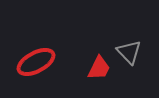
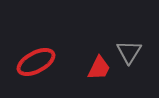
gray triangle: rotated 16 degrees clockwise
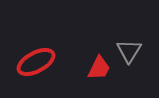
gray triangle: moved 1 px up
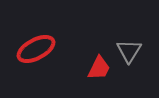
red ellipse: moved 13 px up
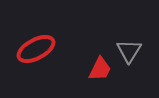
red trapezoid: moved 1 px right, 1 px down
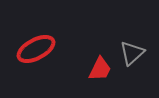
gray triangle: moved 3 px right, 2 px down; rotated 16 degrees clockwise
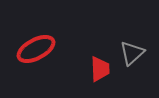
red trapezoid: rotated 28 degrees counterclockwise
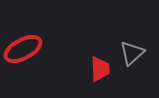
red ellipse: moved 13 px left
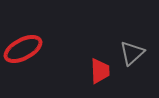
red trapezoid: moved 2 px down
